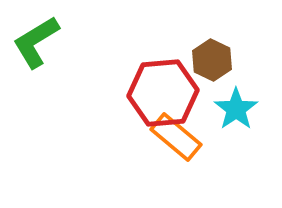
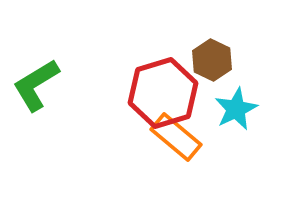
green L-shape: moved 43 px down
red hexagon: rotated 12 degrees counterclockwise
cyan star: rotated 9 degrees clockwise
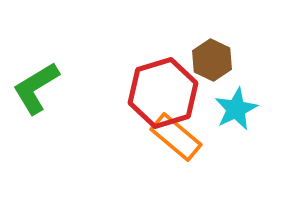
green L-shape: moved 3 px down
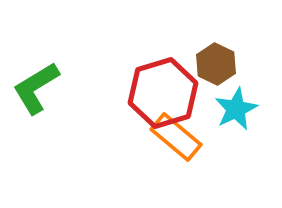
brown hexagon: moved 4 px right, 4 px down
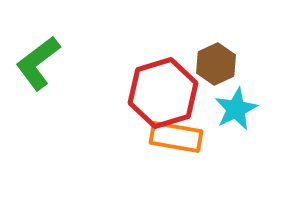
brown hexagon: rotated 9 degrees clockwise
green L-shape: moved 2 px right, 25 px up; rotated 6 degrees counterclockwise
orange rectangle: rotated 30 degrees counterclockwise
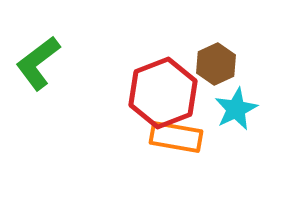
red hexagon: rotated 4 degrees counterclockwise
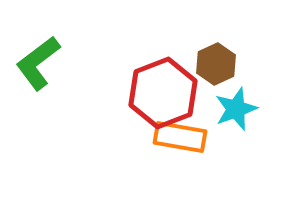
cyan star: rotated 6 degrees clockwise
orange rectangle: moved 4 px right
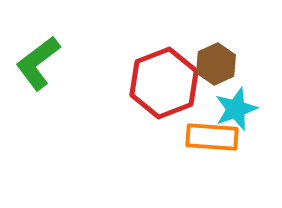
red hexagon: moved 1 px right, 10 px up
orange rectangle: moved 32 px right; rotated 6 degrees counterclockwise
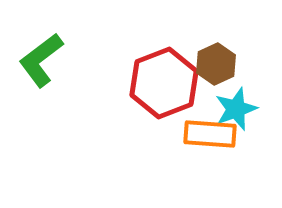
green L-shape: moved 3 px right, 3 px up
orange rectangle: moved 2 px left, 3 px up
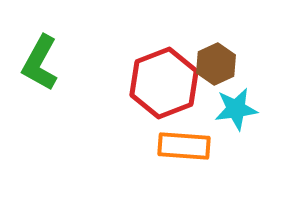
green L-shape: moved 1 px left, 3 px down; rotated 24 degrees counterclockwise
cyan star: rotated 12 degrees clockwise
orange rectangle: moved 26 px left, 12 px down
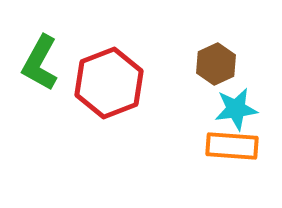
red hexagon: moved 55 px left
orange rectangle: moved 48 px right
